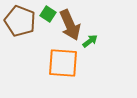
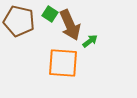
green square: moved 2 px right
brown pentagon: moved 1 px left; rotated 8 degrees counterclockwise
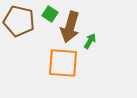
brown arrow: moved 2 px down; rotated 40 degrees clockwise
green arrow: rotated 21 degrees counterclockwise
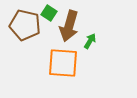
green square: moved 1 px left, 1 px up
brown pentagon: moved 6 px right, 4 px down
brown arrow: moved 1 px left, 1 px up
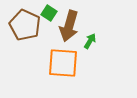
brown pentagon: rotated 12 degrees clockwise
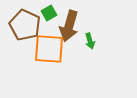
green square: rotated 28 degrees clockwise
green arrow: rotated 133 degrees clockwise
orange square: moved 14 px left, 14 px up
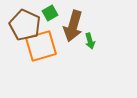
green square: moved 1 px right
brown arrow: moved 4 px right
orange square: moved 8 px left, 3 px up; rotated 20 degrees counterclockwise
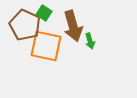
green square: moved 6 px left; rotated 28 degrees counterclockwise
brown arrow: rotated 32 degrees counterclockwise
orange square: moved 5 px right; rotated 28 degrees clockwise
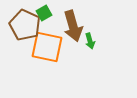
green square: rotated 28 degrees clockwise
orange square: moved 1 px right, 1 px down
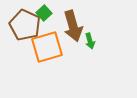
green square: rotated 14 degrees counterclockwise
orange square: rotated 28 degrees counterclockwise
